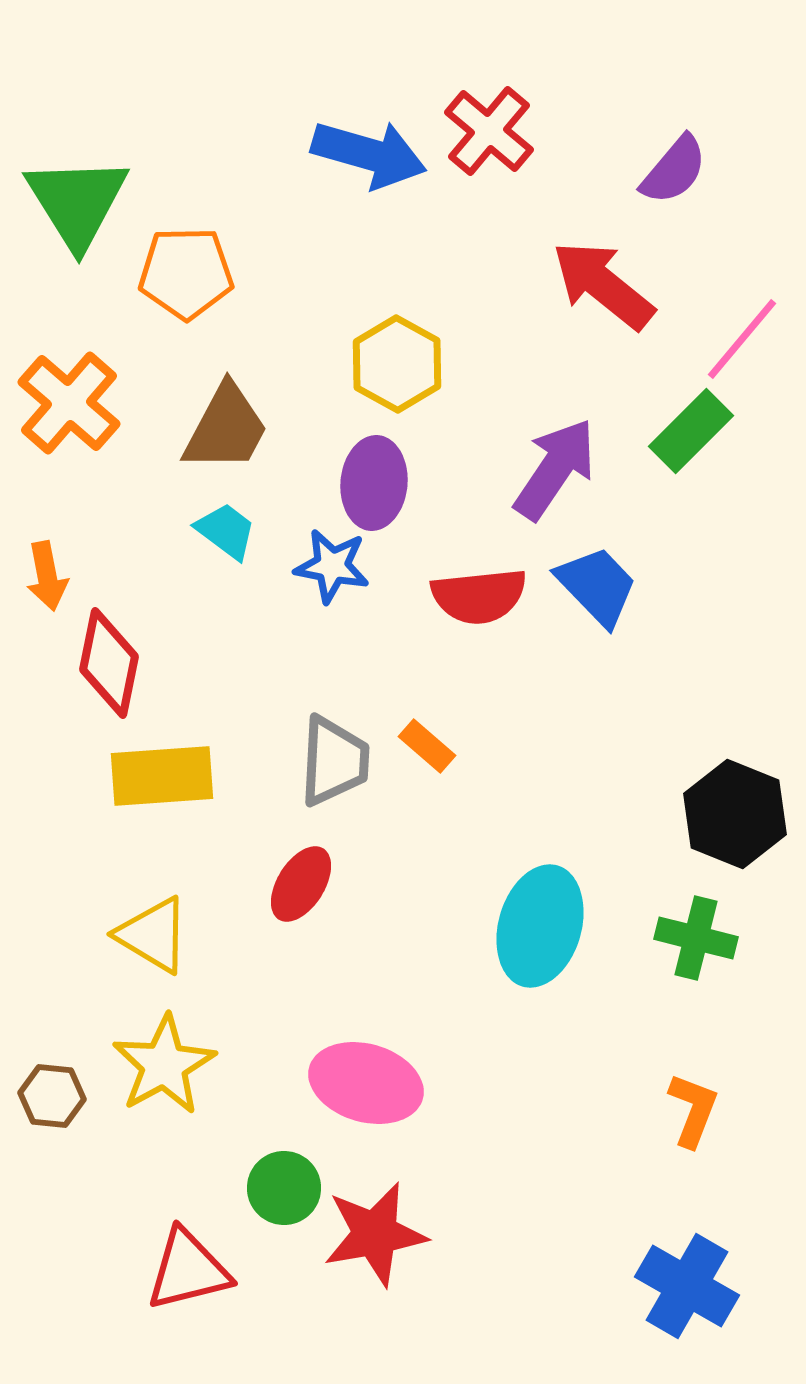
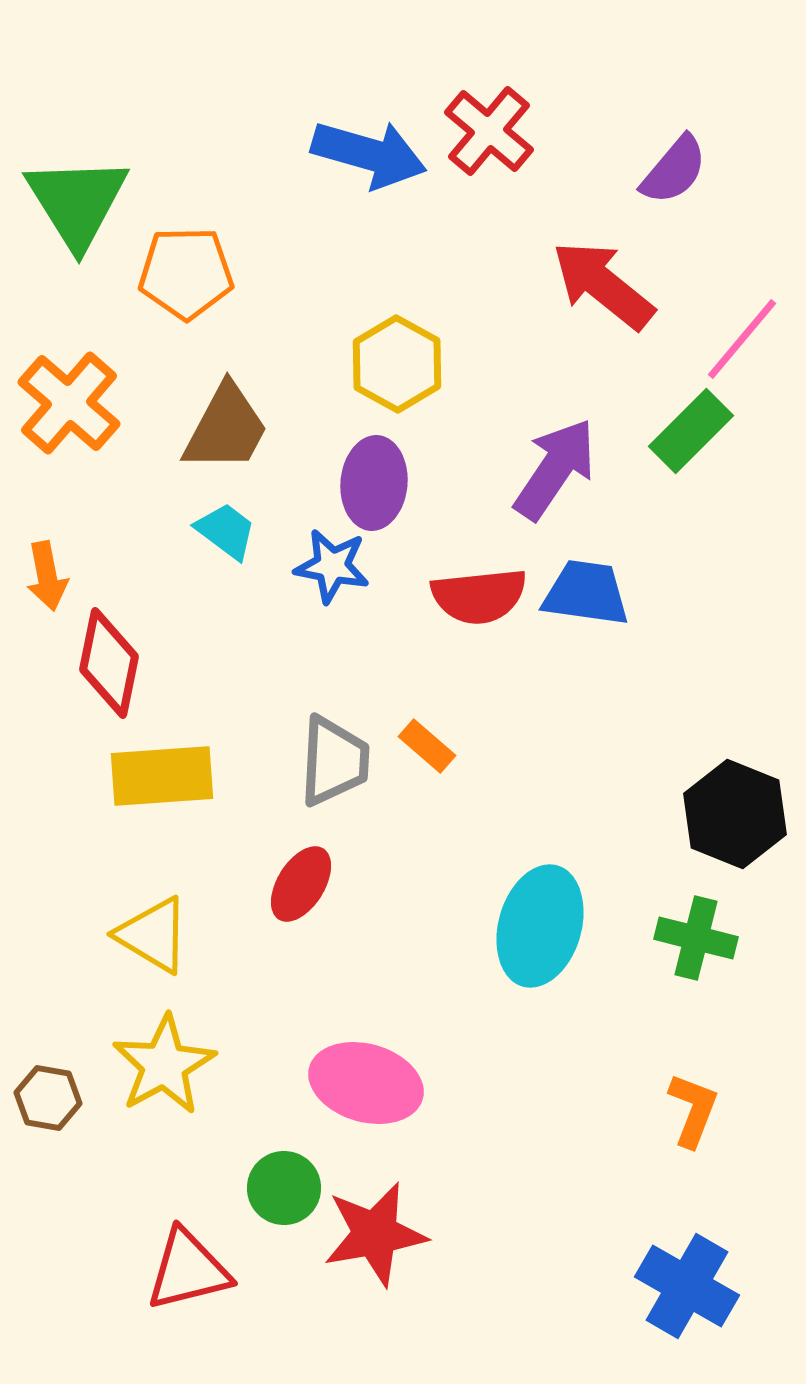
blue trapezoid: moved 11 px left, 7 px down; rotated 38 degrees counterclockwise
brown hexagon: moved 4 px left, 2 px down; rotated 4 degrees clockwise
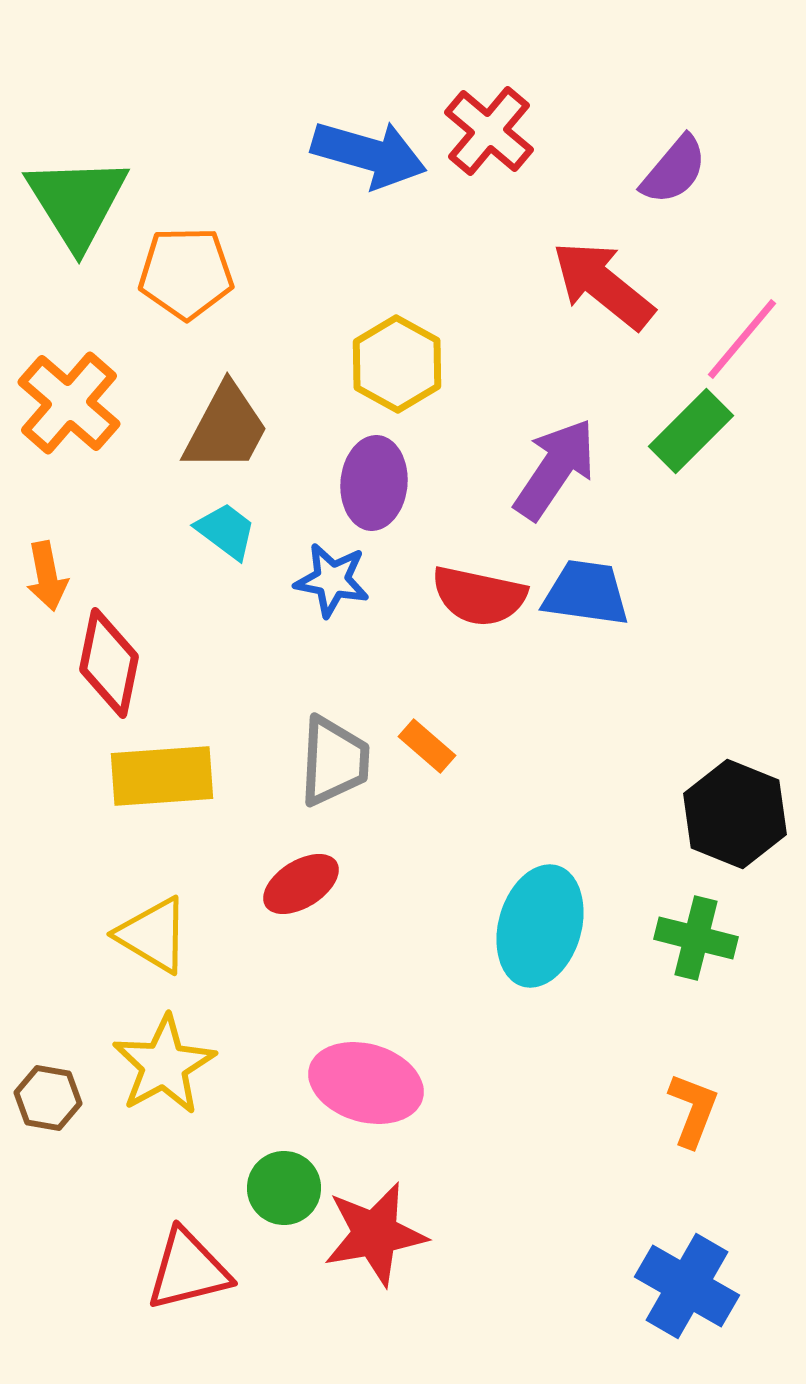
blue star: moved 14 px down
red semicircle: rotated 18 degrees clockwise
red ellipse: rotated 26 degrees clockwise
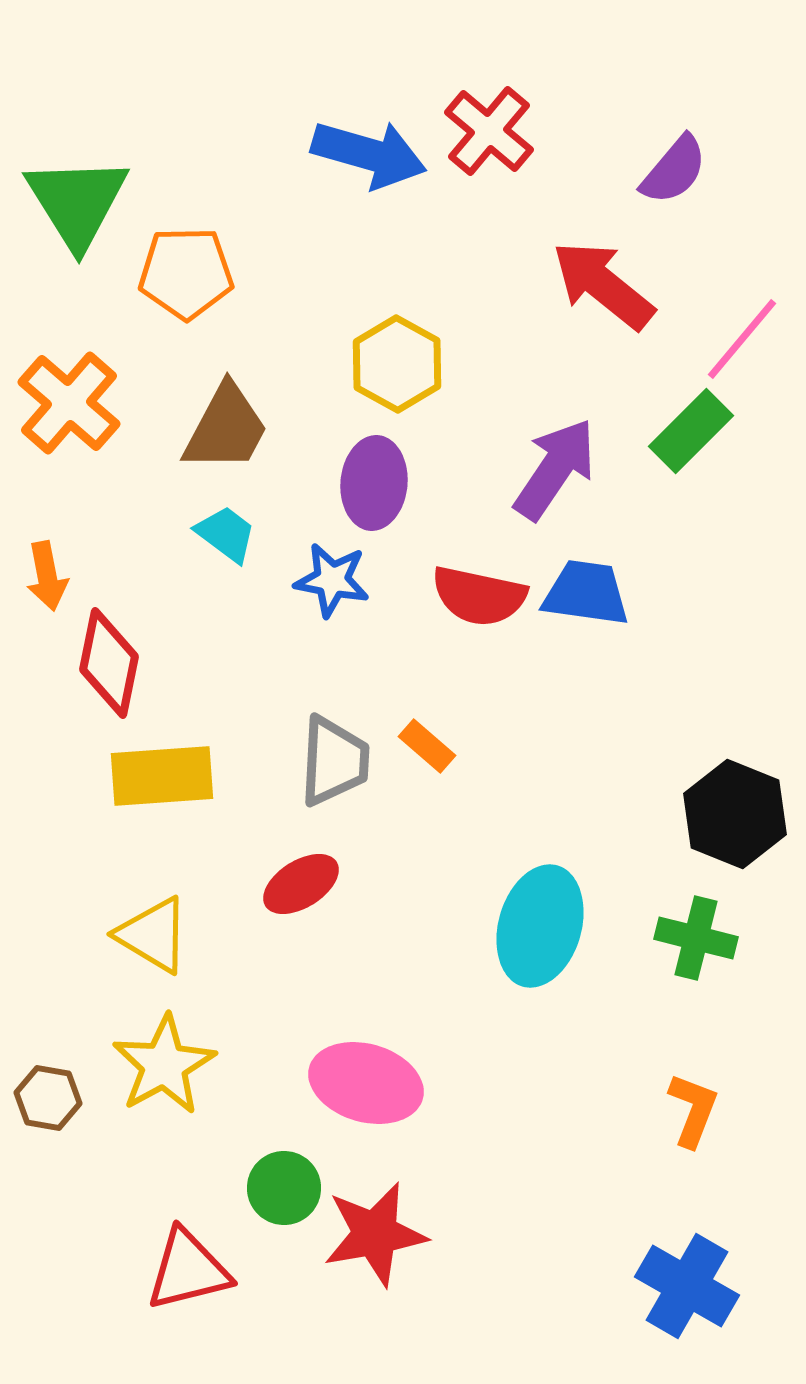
cyan trapezoid: moved 3 px down
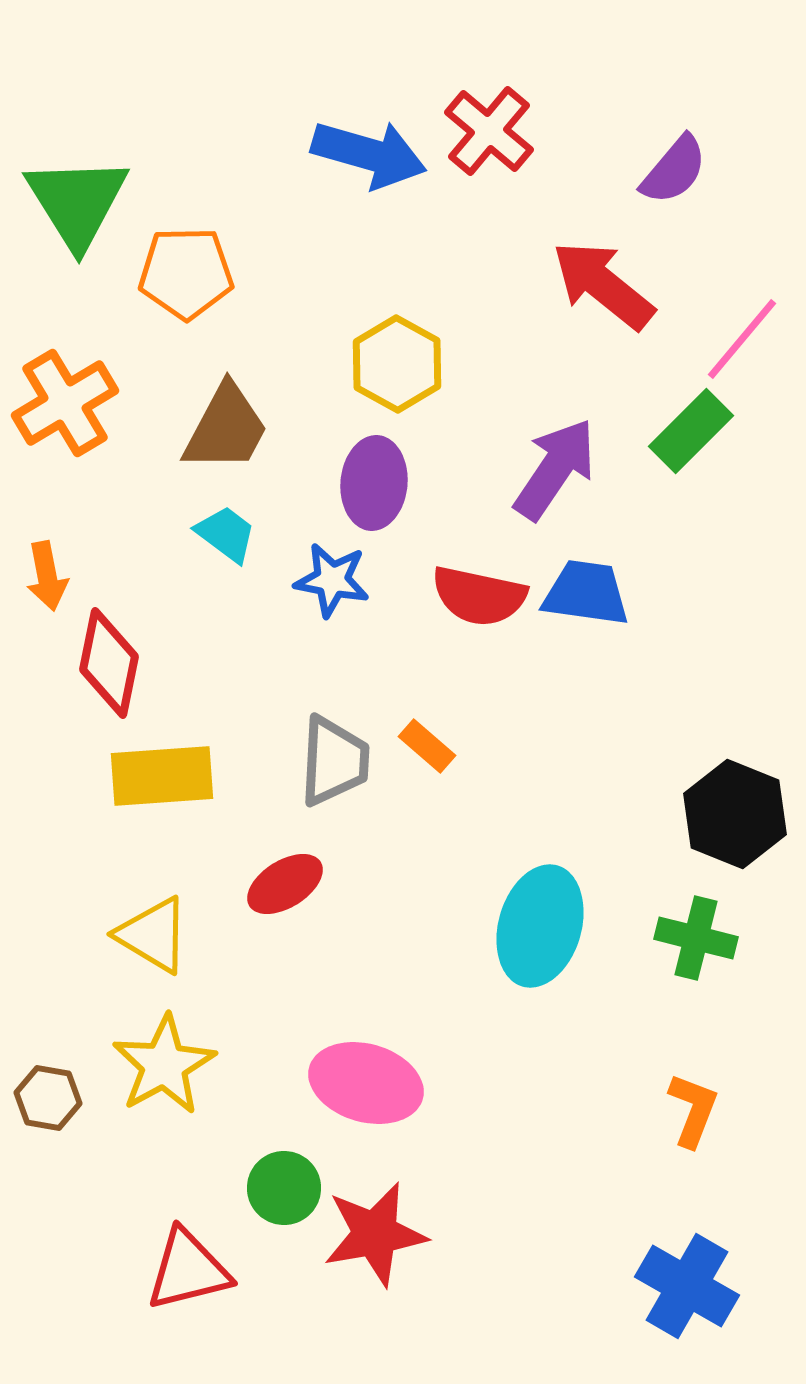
orange cross: moved 4 px left; rotated 18 degrees clockwise
red ellipse: moved 16 px left
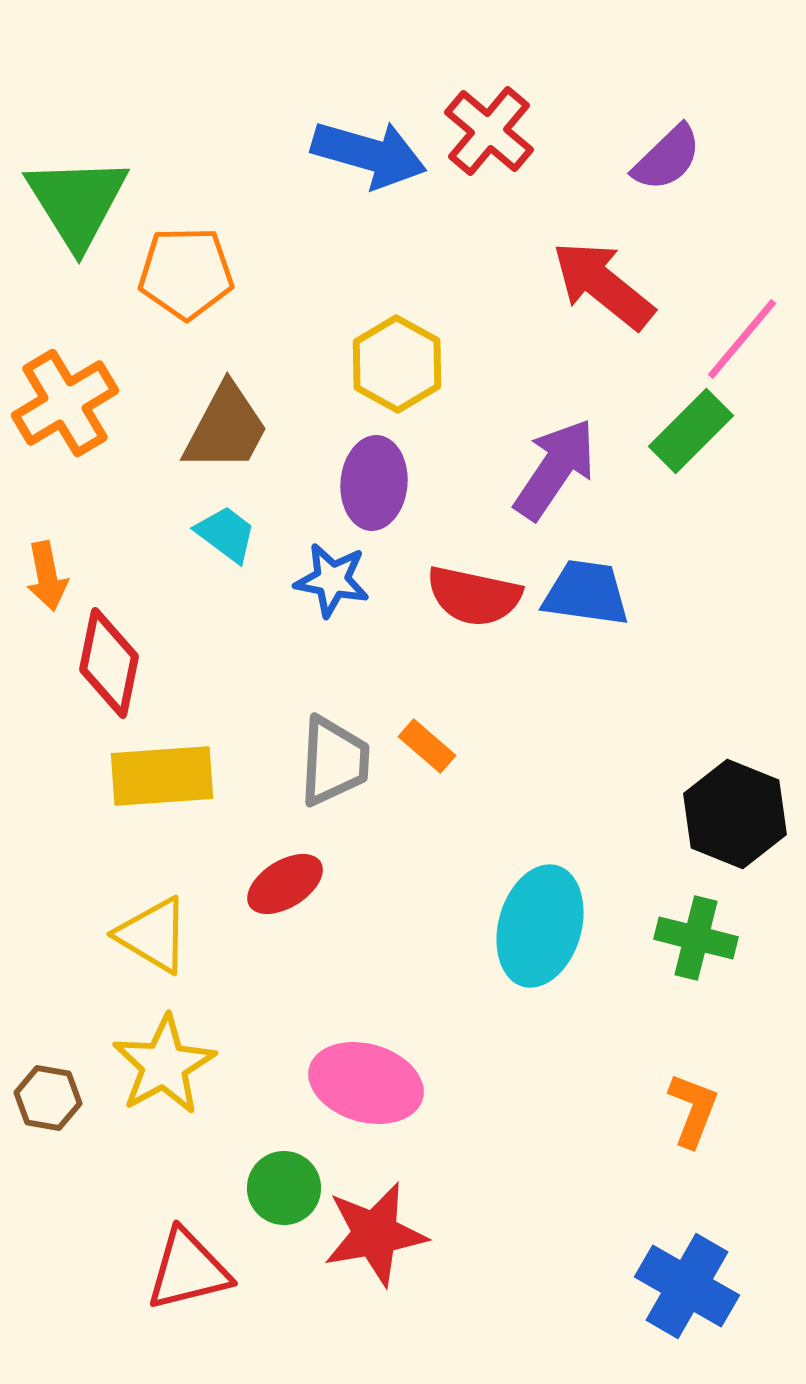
purple semicircle: moved 7 px left, 12 px up; rotated 6 degrees clockwise
red semicircle: moved 5 px left
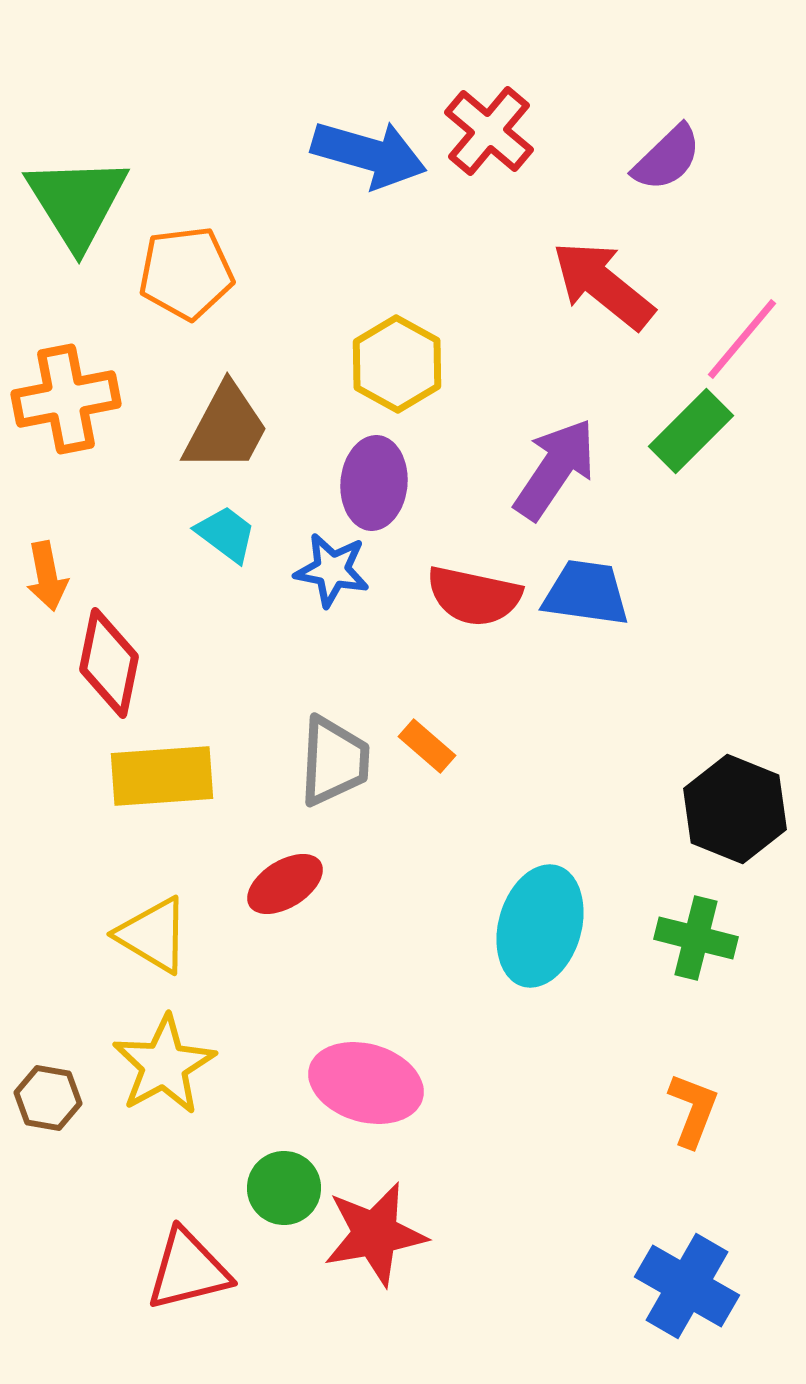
orange pentagon: rotated 6 degrees counterclockwise
orange cross: moved 1 px right, 4 px up; rotated 20 degrees clockwise
blue star: moved 10 px up
black hexagon: moved 5 px up
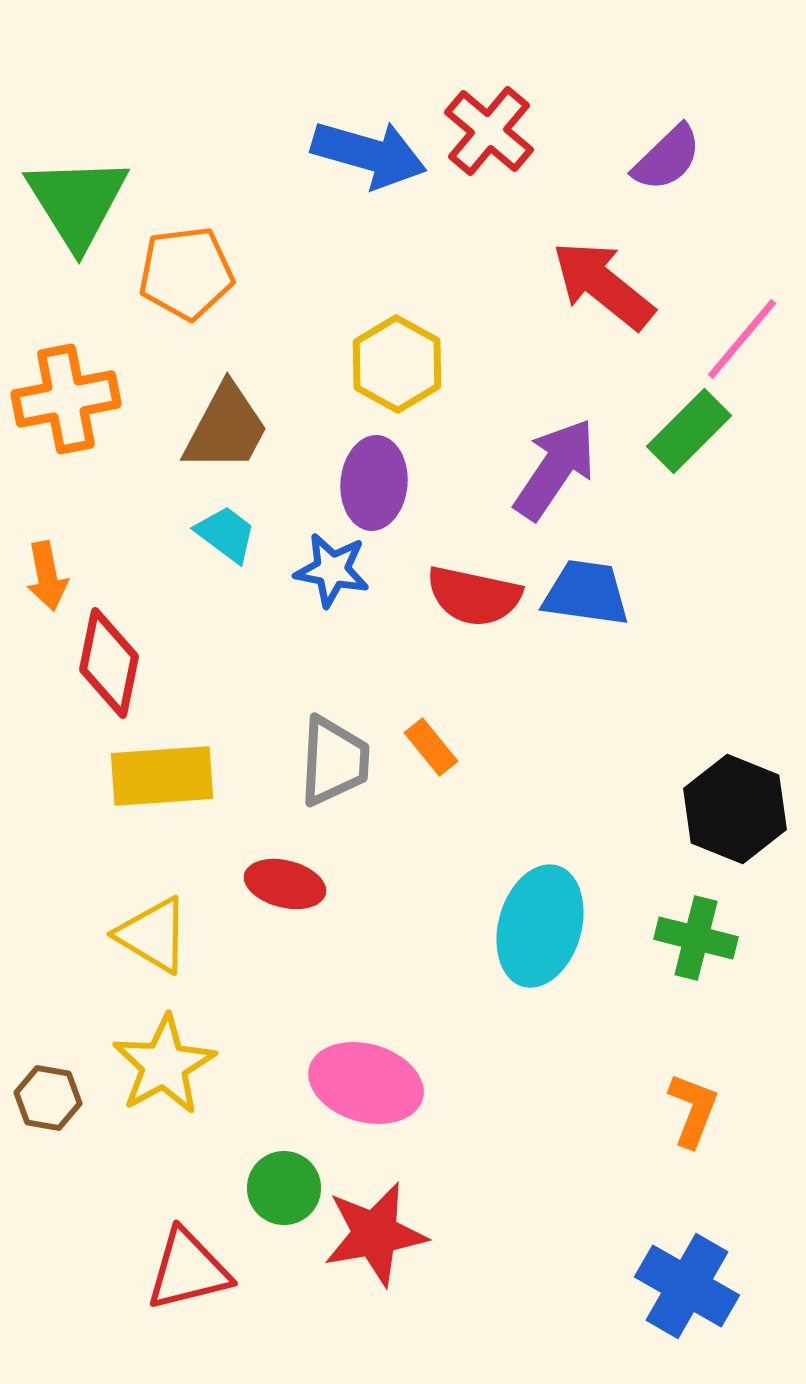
green rectangle: moved 2 px left
orange rectangle: moved 4 px right, 1 px down; rotated 10 degrees clockwise
red ellipse: rotated 46 degrees clockwise
